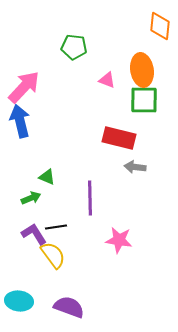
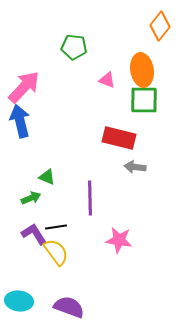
orange diamond: rotated 32 degrees clockwise
yellow semicircle: moved 3 px right, 3 px up
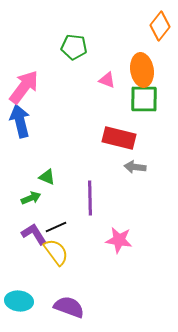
pink arrow: rotated 6 degrees counterclockwise
green square: moved 1 px up
black line: rotated 15 degrees counterclockwise
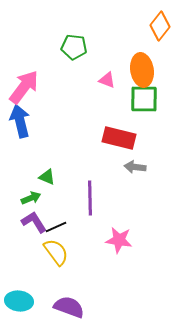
purple L-shape: moved 12 px up
